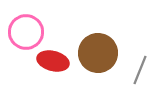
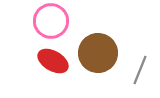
pink circle: moved 25 px right, 11 px up
red ellipse: rotated 16 degrees clockwise
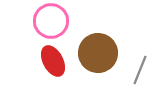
red ellipse: rotated 32 degrees clockwise
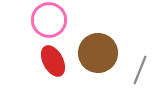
pink circle: moved 2 px left, 1 px up
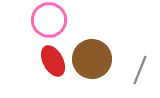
brown circle: moved 6 px left, 6 px down
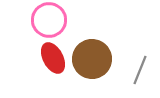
red ellipse: moved 3 px up
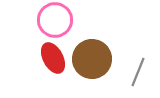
pink circle: moved 6 px right
gray line: moved 2 px left, 2 px down
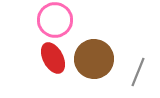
brown circle: moved 2 px right
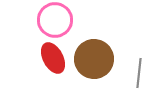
gray line: moved 1 px right, 1 px down; rotated 16 degrees counterclockwise
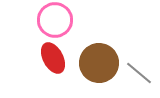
brown circle: moved 5 px right, 4 px down
gray line: rotated 56 degrees counterclockwise
